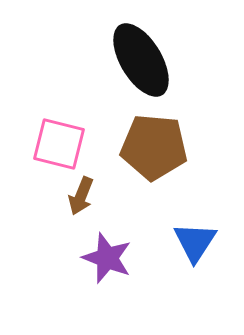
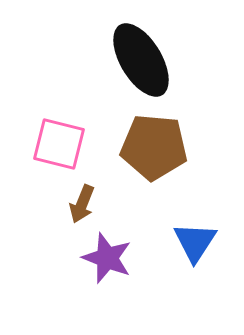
brown arrow: moved 1 px right, 8 px down
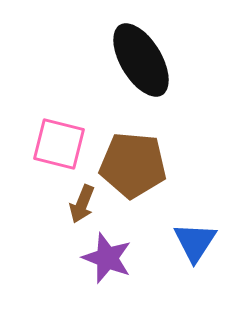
brown pentagon: moved 21 px left, 18 px down
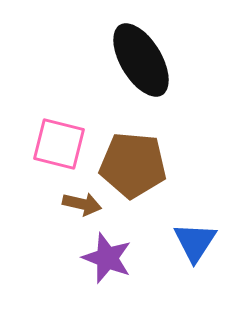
brown arrow: rotated 99 degrees counterclockwise
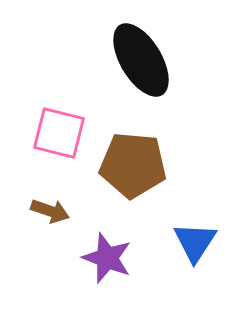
pink square: moved 11 px up
brown arrow: moved 32 px left, 7 px down; rotated 6 degrees clockwise
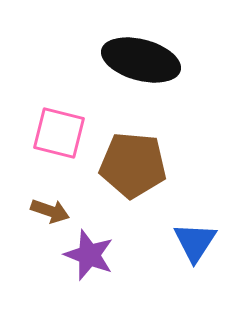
black ellipse: rotated 44 degrees counterclockwise
purple star: moved 18 px left, 3 px up
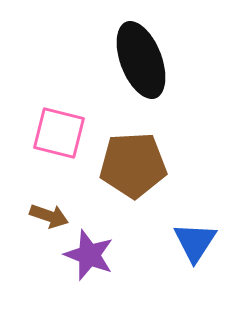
black ellipse: rotated 54 degrees clockwise
brown pentagon: rotated 8 degrees counterclockwise
brown arrow: moved 1 px left, 5 px down
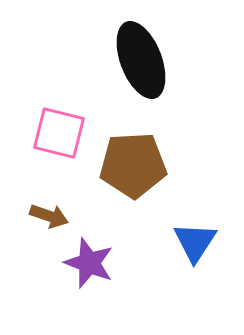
purple star: moved 8 px down
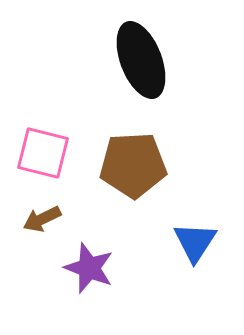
pink square: moved 16 px left, 20 px down
brown arrow: moved 7 px left, 3 px down; rotated 135 degrees clockwise
purple star: moved 5 px down
